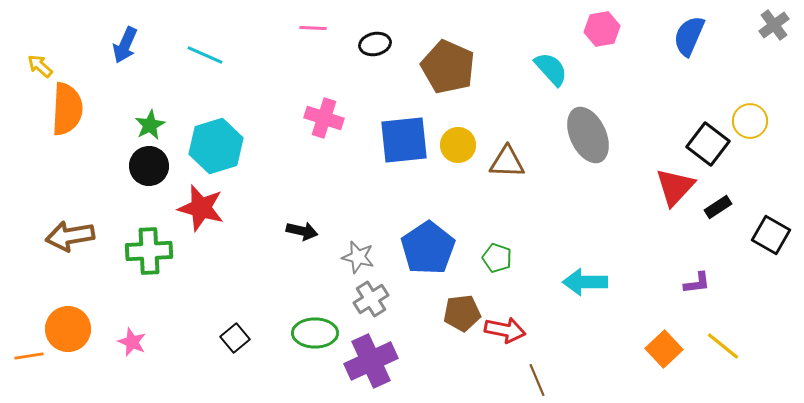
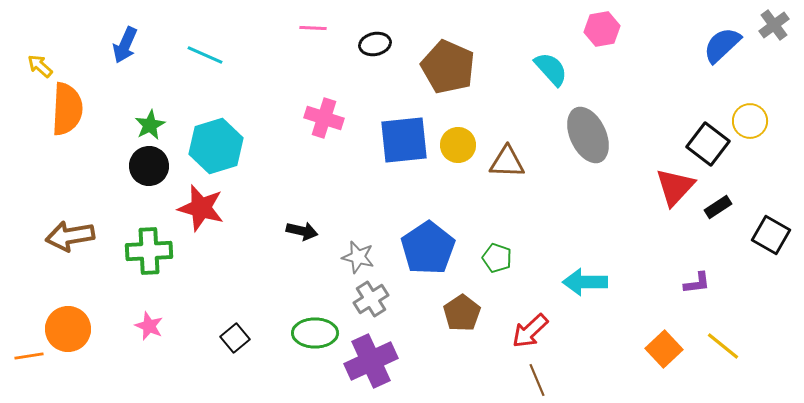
blue semicircle at (689, 36): moved 33 px right, 9 px down; rotated 24 degrees clockwise
brown pentagon at (462, 313): rotated 27 degrees counterclockwise
red arrow at (505, 330): moved 25 px right, 1 px down; rotated 126 degrees clockwise
pink star at (132, 342): moved 17 px right, 16 px up
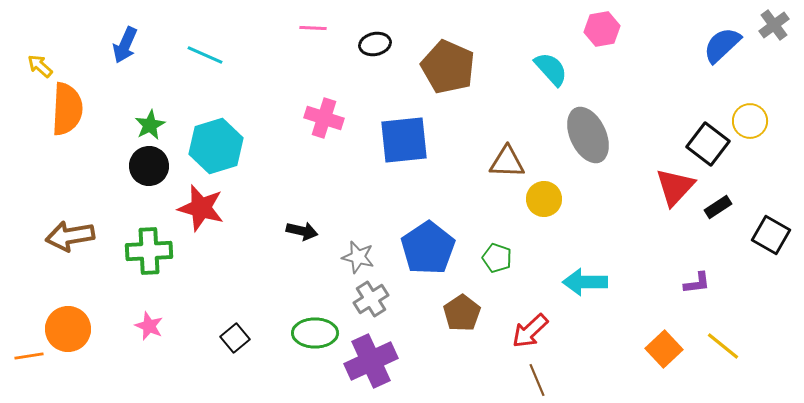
yellow circle at (458, 145): moved 86 px right, 54 px down
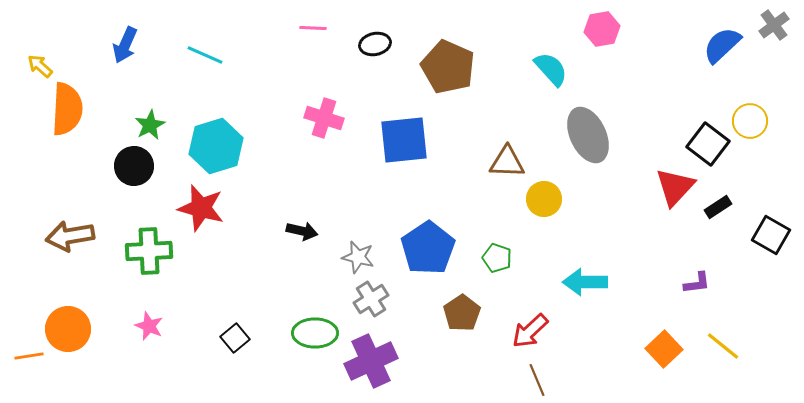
black circle at (149, 166): moved 15 px left
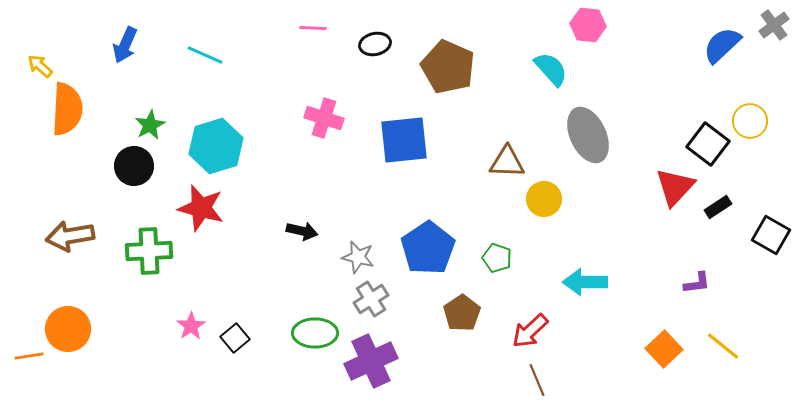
pink hexagon at (602, 29): moved 14 px left, 4 px up; rotated 16 degrees clockwise
pink star at (149, 326): moved 42 px right; rotated 16 degrees clockwise
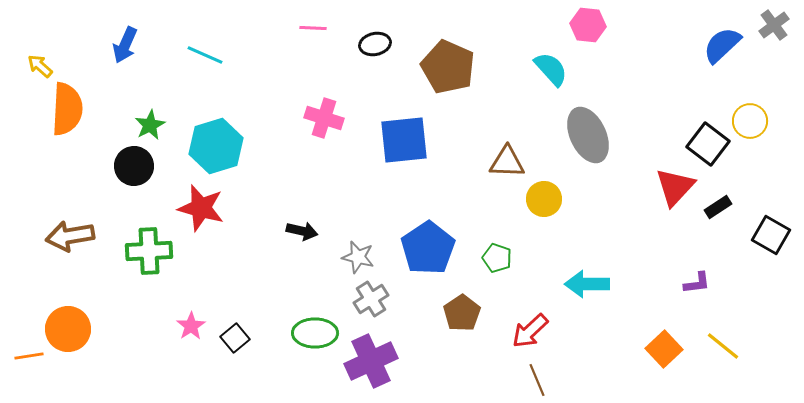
cyan arrow at (585, 282): moved 2 px right, 2 px down
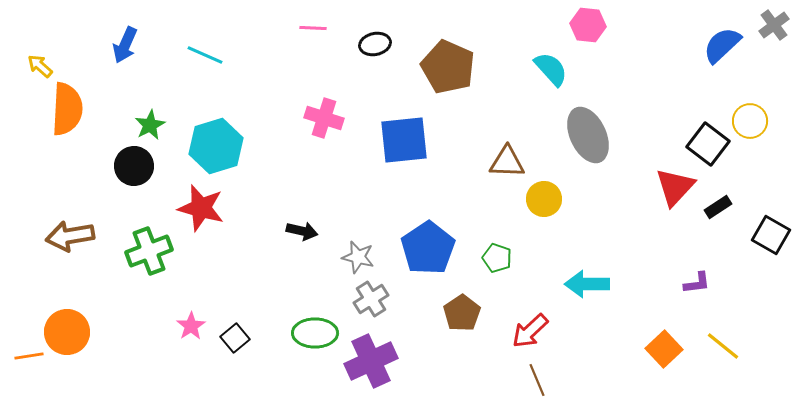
green cross at (149, 251): rotated 18 degrees counterclockwise
orange circle at (68, 329): moved 1 px left, 3 px down
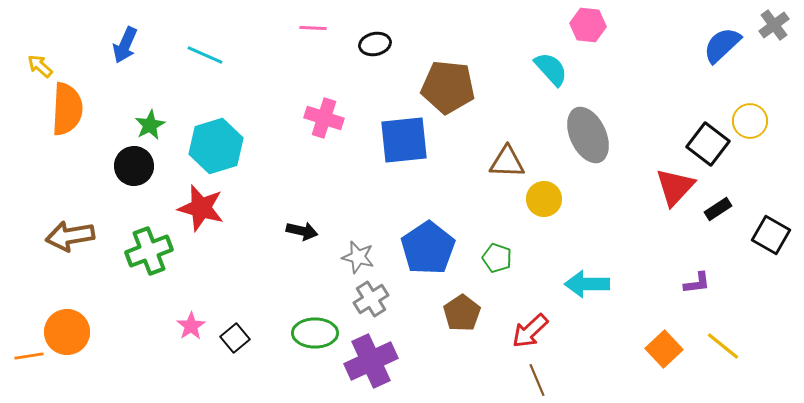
brown pentagon at (448, 67): moved 20 px down; rotated 18 degrees counterclockwise
black rectangle at (718, 207): moved 2 px down
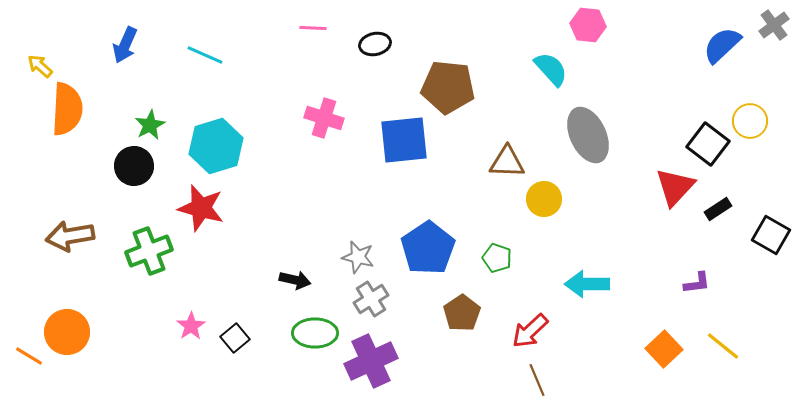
black arrow at (302, 231): moved 7 px left, 49 px down
orange line at (29, 356): rotated 40 degrees clockwise
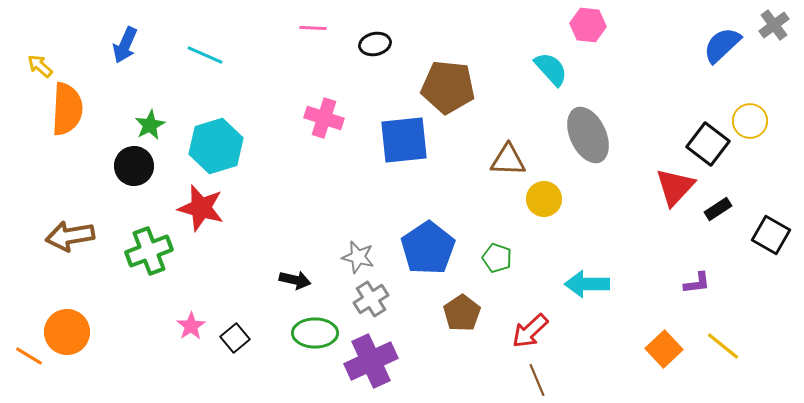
brown triangle at (507, 162): moved 1 px right, 2 px up
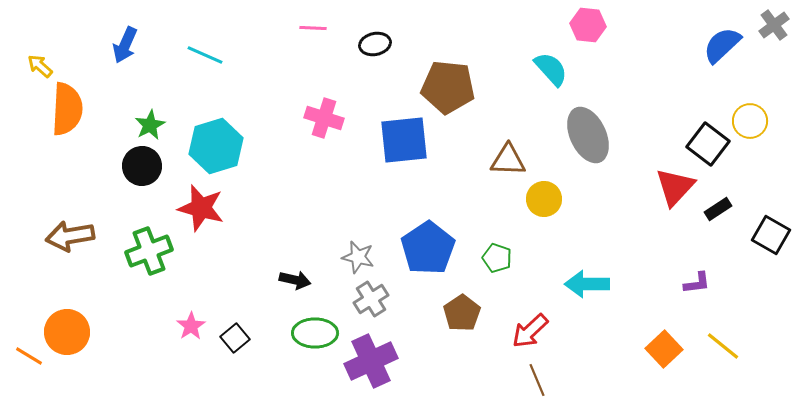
black circle at (134, 166): moved 8 px right
